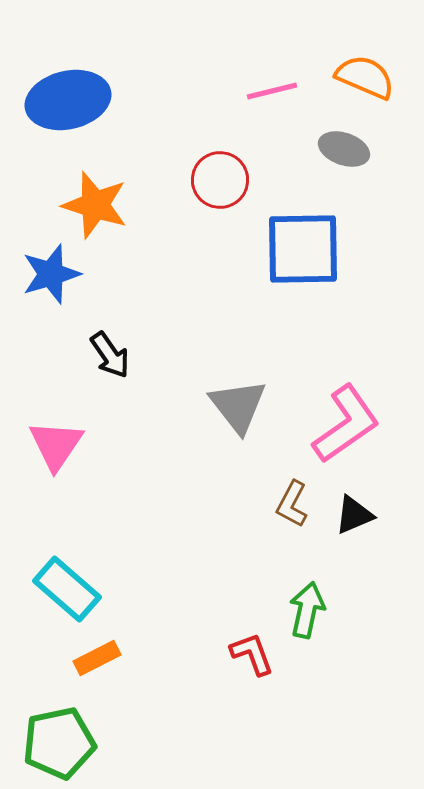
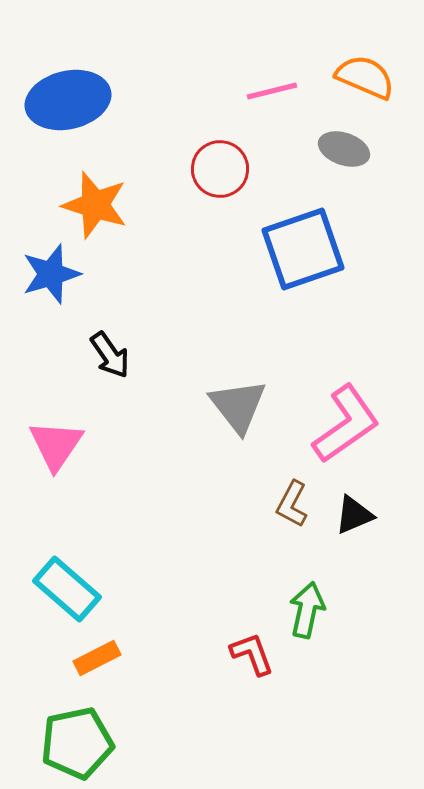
red circle: moved 11 px up
blue square: rotated 18 degrees counterclockwise
green pentagon: moved 18 px right
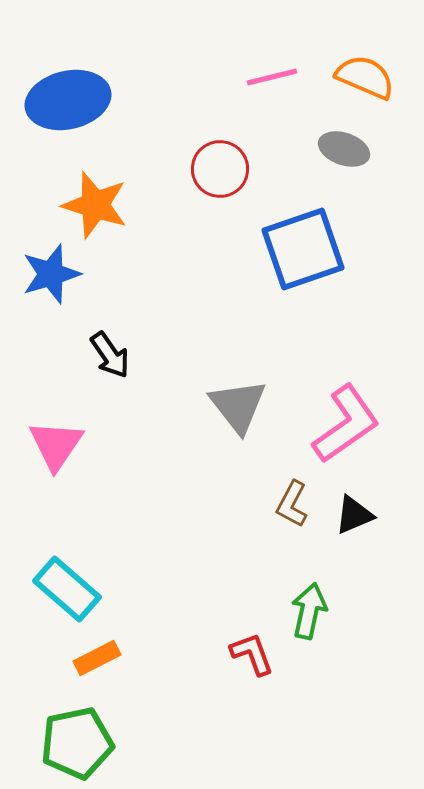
pink line: moved 14 px up
green arrow: moved 2 px right, 1 px down
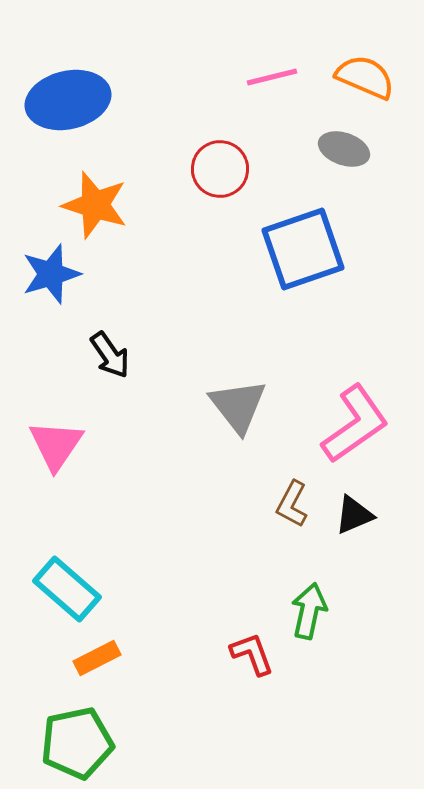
pink L-shape: moved 9 px right
